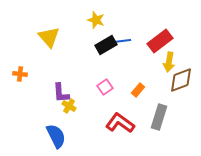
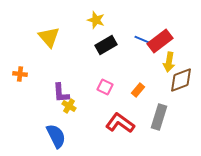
blue line: moved 21 px right, 1 px up; rotated 30 degrees clockwise
pink square: rotated 28 degrees counterclockwise
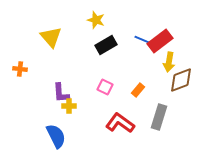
yellow triangle: moved 2 px right
orange cross: moved 5 px up
yellow cross: rotated 32 degrees counterclockwise
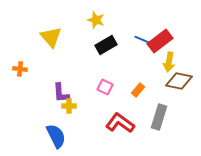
brown diamond: moved 2 px left, 1 px down; rotated 32 degrees clockwise
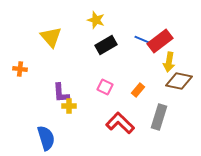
red L-shape: rotated 8 degrees clockwise
blue semicircle: moved 10 px left, 2 px down; rotated 10 degrees clockwise
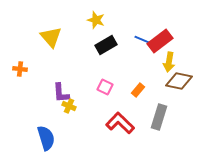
yellow cross: rotated 24 degrees clockwise
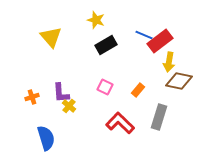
blue line: moved 1 px right, 5 px up
orange cross: moved 12 px right, 28 px down; rotated 24 degrees counterclockwise
yellow cross: rotated 16 degrees clockwise
